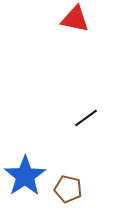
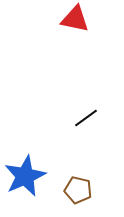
blue star: rotated 9 degrees clockwise
brown pentagon: moved 10 px right, 1 px down
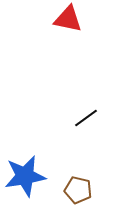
red triangle: moved 7 px left
blue star: rotated 15 degrees clockwise
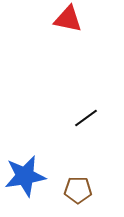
brown pentagon: rotated 12 degrees counterclockwise
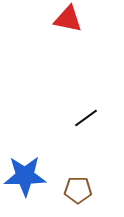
blue star: rotated 9 degrees clockwise
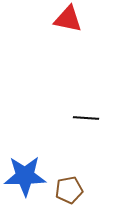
black line: rotated 40 degrees clockwise
brown pentagon: moved 9 px left; rotated 12 degrees counterclockwise
